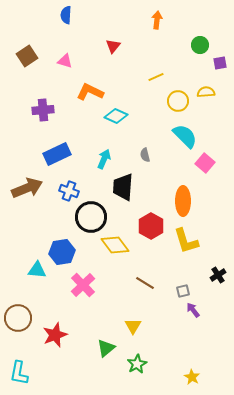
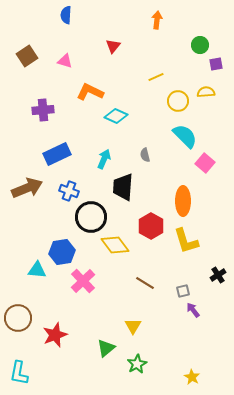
purple square: moved 4 px left, 1 px down
pink cross: moved 4 px up
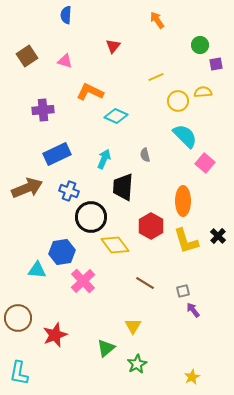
orange arrow: rotated 42 degrees counterclockwise
yellow semicircle: moved 3 px left
black cross: moved 39 px up; rotated 14 degrees counterclockwise
yellow star: rotated 14 degrees clockwise
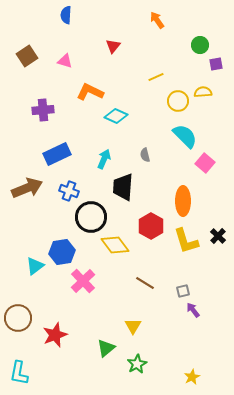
cyan triangle: moved 2 px left, 4 px up; rotated 42 degrees counterclockwise
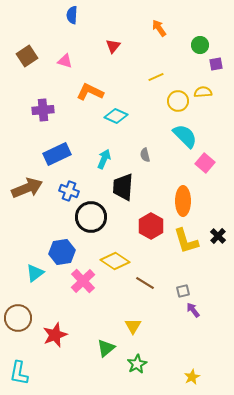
blue semicircle: moved 6 px right
orange arrow: moved 2 px right, 8 px down
yellow diamond: moved 16 px down; rotated 20 degrees counterclockwise
cyan triangle: moved 7 px down
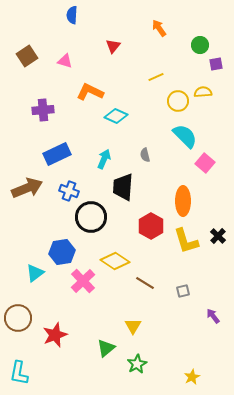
purple arrow: moved 20 px right, 6 px down
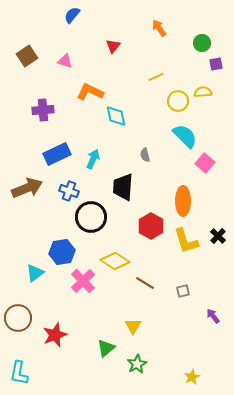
blue semicircle: rotated 36 degrees clockwise
green circle: moved 2 px right, 2 px up
cyan diamond: rotated 55 degrees clockwise
cyan arrow: moved 11 px left
